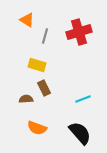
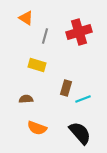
orange triangle: moved 1 px left, 2 px up
brown rectangle: moved 22 px right; rotated 42 degrees clockwise
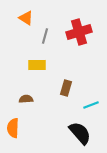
yellow rectangle: rotated 18 degrees counterclockwise
cyan line: moved 8 px right, 6 px down
orange semicircle: moved 24 px left; rotated 72 degrees clockwise
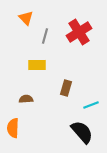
orange triangle: rotated 14 degrees clockwise
red cross: rotated 15 degrees counterclockwise
black semicircle: moved 2 px right, 1 px up
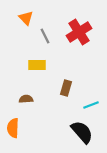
gray line: rotated 42 degrees counterclockwise
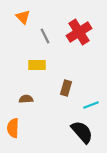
orange triangle: moved 3 px left, 1 px up
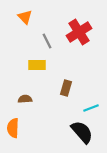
orange triangle: moved 2 px right
gray line: moved 2 px right, 5 px down
brown semicircle: moved 1 px left
cyan line: moved 3 px down
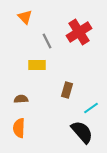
brown rectangle: moved 1 px right, 2 px down
brown semicircle: moved 4 px left
cyan line: rotated 14 degrees counterclockwise
orange semicircle: moved 6 px right
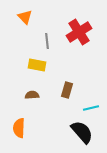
gray line: rotated 21 degrees clockwise
yellow rectangle: rotated 12 degrees clockwise
brown semicircle: moved 11 px right, 4 px up
cyan line: rotated 21 degrees clockwise
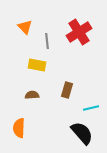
orange triangle: moved 10 px down
black semicircle: moved 1 px down
